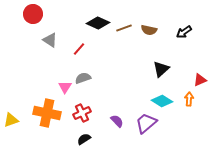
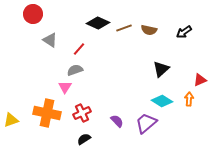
gray semicircle: moved 8 px left, 8 px up
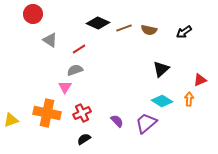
red line: rotated 16 degrees clockwise
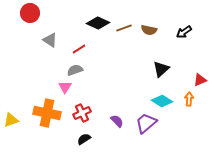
red circle: moved 3 px left, 1 px up
